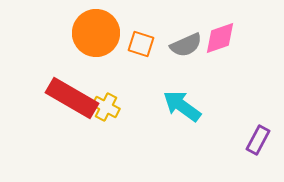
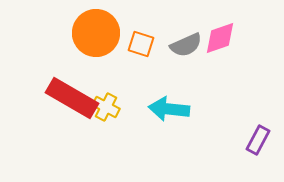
cyan arrow: moved 13 px left, 3 px down; rotated 30 degrees counterclockwise
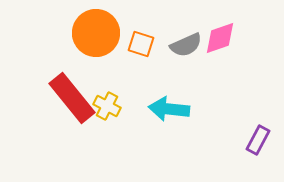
red rectangle: rotated 21 degrees clockwise
yellow cross: moved 1 px right, 1 px up
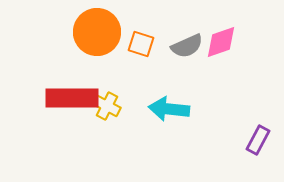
orange circle: moved 1 px right, 1 px up
pink diamond: moved 1 px right, 4 px down
gray semicircle: moved 1 px right, 1 px down
red rectangle: rotated 51 degrees counterclockwise
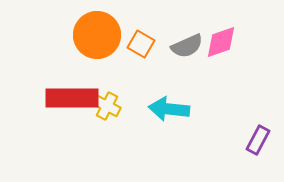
orange circle: moved 3 px down
orange square: rotated 12 degrees clockwise
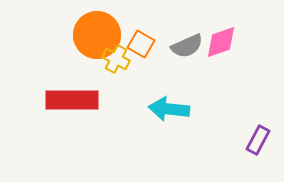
red rectangle: moved 2 px down
yellow cross: moved 9 px right, 47 px up
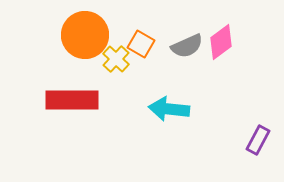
orange circle: moved 12 px left
pink diamond: rotated 18 degrees counterclockwise
yellow cross: rotated 16 degrees clockwise
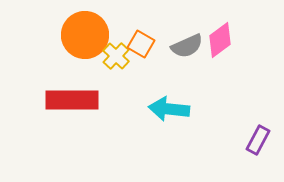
pink diamond: moved 1 px left, 2 px up
yellow cross: moved 3 px up
